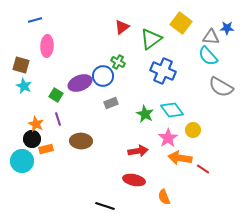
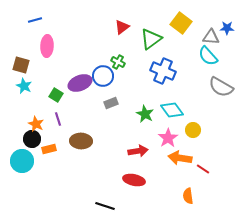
orange rectangle: moved 3 px right
orange semicircle: moved 24 px right, 1 px up; rotated 14 degrees clockwise
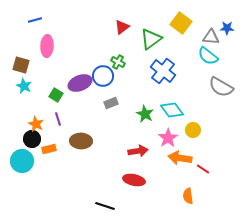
cyan semicircle: rotated 10 degrees counterclockwise
blue cross: rotated 15 degrees clockwise
